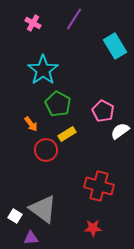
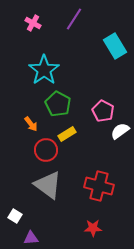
cyan star: moved 1 px right
gray triangle: moved 5 px right, 24 px up
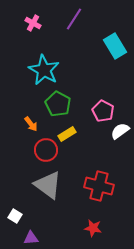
cyan star: rotated 8 degrees counterclockwise
red star: rotated 12 degrees clockwise
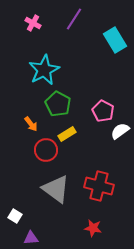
cyan rectangle: moved 6 px up
cyan star: rotated 16 degrees clockwise
gray triangle: moved 8 px right, 4 px down
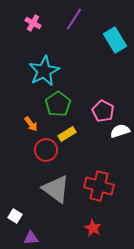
cyan star: moved 1 px down
green pentagon: rotated 10 degrees clockwise
white semicircle: rotated 18 degrees clockwise
red star: rotated 18 degrees clockwise
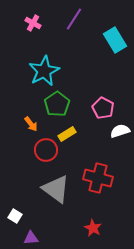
green pentagon: moved 1 px left
pink pentagon: moved 3 px up
red cross: moved 1 px left, 8 px up
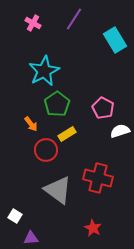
gray triangle: moved 2 px right, 1 px down
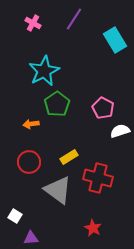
orange arrow: rotated 119 degrees clockwise
yellow rectangle: moved 2 px right, 23 px down
red circle: moved 17 px left, 12 px down
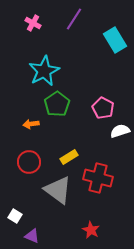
red star: moved 2 px left, 2 px down
purple triangle: moved 1 px right, 2 px up; rotated 28 degrees clockwise
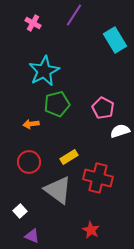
purple line: moved 4 px up
green pentagon: rotated 20 degrees clockwise
white square: moved 5 px right, 5 px up; rotated 16 degrees clockwise
